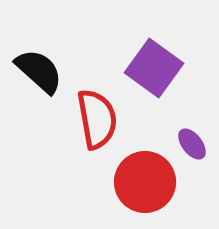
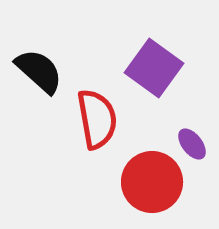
red circle: moved 7 px right
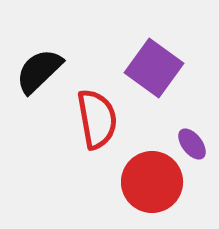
black semicircle: rotated 86 degrees counterclockwise
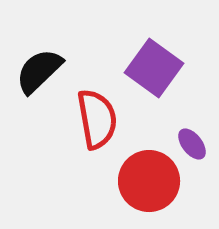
red circle: moved 3 px left, 1 px up
